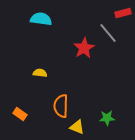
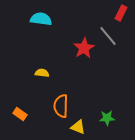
red rectangle: moved 2 px left; rotated 49 degrees counterclockwise
gray line: moved 3 px down
yellow semicircle: moved 2 px right
yellow triangle: moved 1 px right
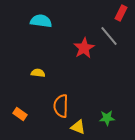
cyan semicircle: moved 2 px down
gray line: moved 1 px right
yellow semicircle: moved 4 px left
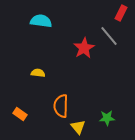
yellow triangle: rotated 28 degrees clockwise
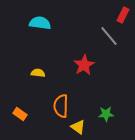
red rectangle: moved 2 px right, 2 px down
cyan semicircle: moved 1 px left, 2 px down
red star: moved 17 px down
green star: moved 1 px left, 4 px up
yellow triangle: rotated 14 degrees counterclockwise
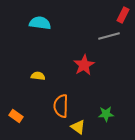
gray line: rotated 65 degrees counterclockwise
yellow semicircle: moved 3 px down
orange rectangle: moved 4 px left, 2 px down
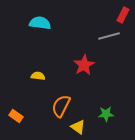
orange semicircle: rotated 25 degrees clockwise
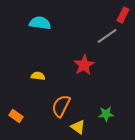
gray line: moved 2 px left; rotated 20 degrees counterclockwise
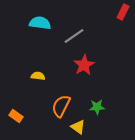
red rectangle: moved 3 px up
gray line: moved 33 px left
green star: moved 9 px left, 7 px up
